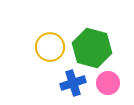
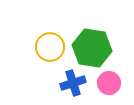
green hexagon: rotated 6 degrees counterclockwise
pink circle: moved 1 px right
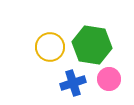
green hexagon: moved 3 px up
pink circle: moved 4 px up
